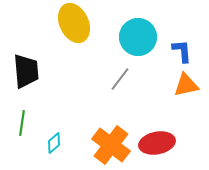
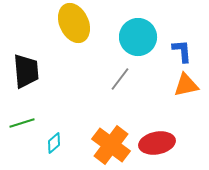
green line: rotated 65 degrees clockwise
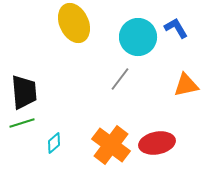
blue L-shape: moved 6 px left, 23 px up; rotated 25 degrees counterclockwise
black trapezoid: moved 2 px left, 21 px down
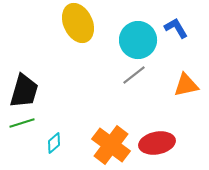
yellow ellipse: moved 4 px right
cyan circle: moved 3 px down
gray line: moved 14 px right, 4 px up; rotated 15 degrees clockwise
black trapezoid: moved 1 px up; rotated 21 degrees clockwise
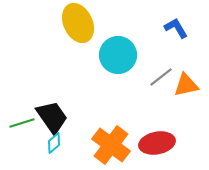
cyan circle: moved 20 px left, 15 px down
gray line: moved 27 px right, 2 px down
black trapezoid: moved 28 px right, 26 px down; rotated 51 degrees counterclockwise
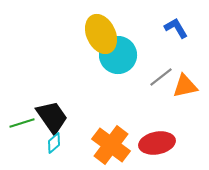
yellow ellipse: moved 23 px right, 11 px down
orange triangle: moved 1 px left, 1 px down
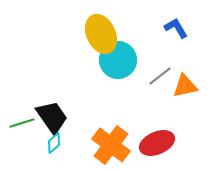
cyan circle: moved 5 px down
gray line: moved 1 px left, 1 px up
red ellipse: rotated 12 degrees counterclockwise
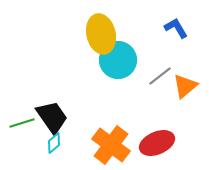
yellow ellipse: rotated 12 degrees clockwise
orange triangle: rotated 28 degrees counterclockwise
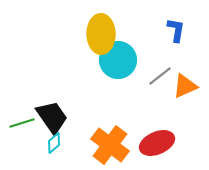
blue L-shape: moved 2 px down; rotated 40 degrees clockwise
yellow ellipse: rotated 12 degrees clockwise
orange triangle: rotated 16 degrees clockwise
orange cross: moved 1 px left
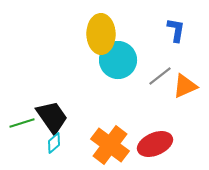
red ellipse: moved 2 px left, 1 px down
